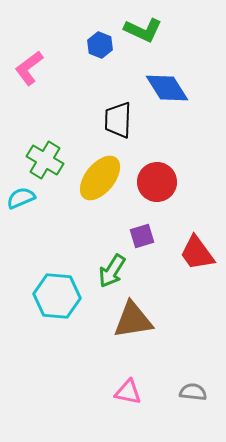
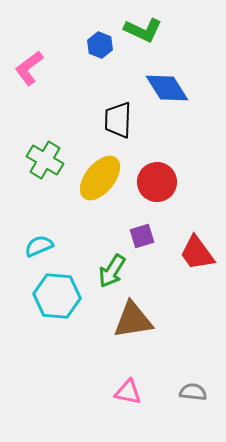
cyan semicircle: moved 18 px right, 48 px down
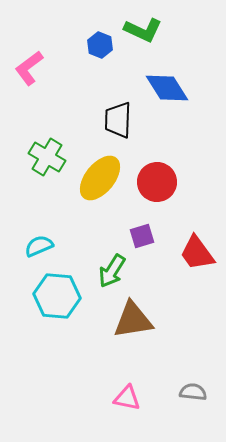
green cross: moved 2 px right, 3 px up
pink triangle: moved 1 px left, 6 px down
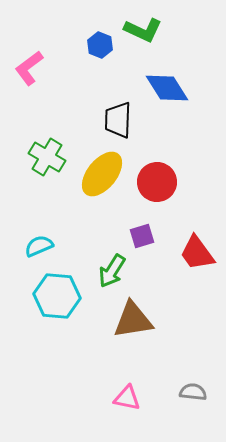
yellow ellipse: moved 2 px right, 4 px up
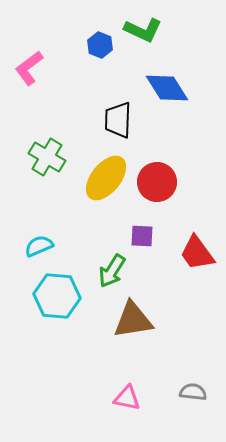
yellow ellipse: moved 4 px right, 4 px down
purple square: rotated 20 degrees clockwise
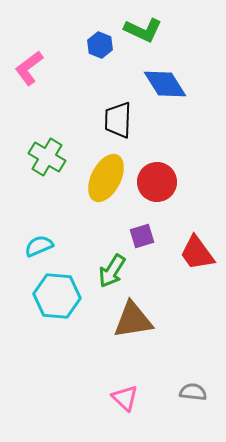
blue diamond: moved 2 px left, 4 px up
yellow ellipse: rotated 12 degrees counterclockwise
purple square: rotated 20 degrees counterclockwise
pink triangle: moved 2 px left; rotated 32 degrees clockwise
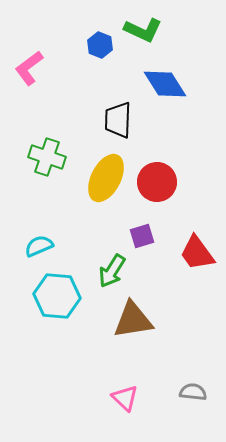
green cross: rotated 12 degrees counterclockwise
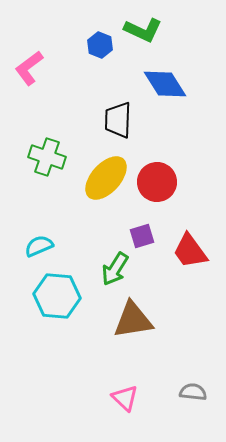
yellow ellipse: rotated 15 degrees clockwise
red trapezoid: moved 7 px left, 2 px up
green arrow: moved 3 px right, 2 px up
